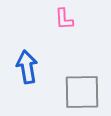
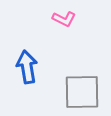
pink L-shape: rotated 60 degrees counterclockwise
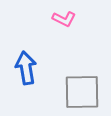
blue arrow: moved 1 px left, 1 px down
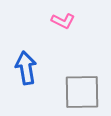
pink L-shape: moved 1 px left, 2 px down
